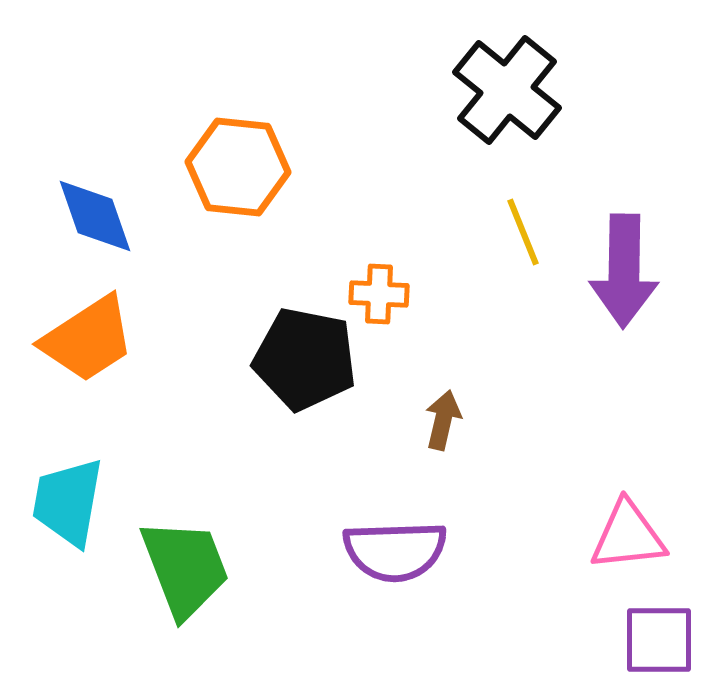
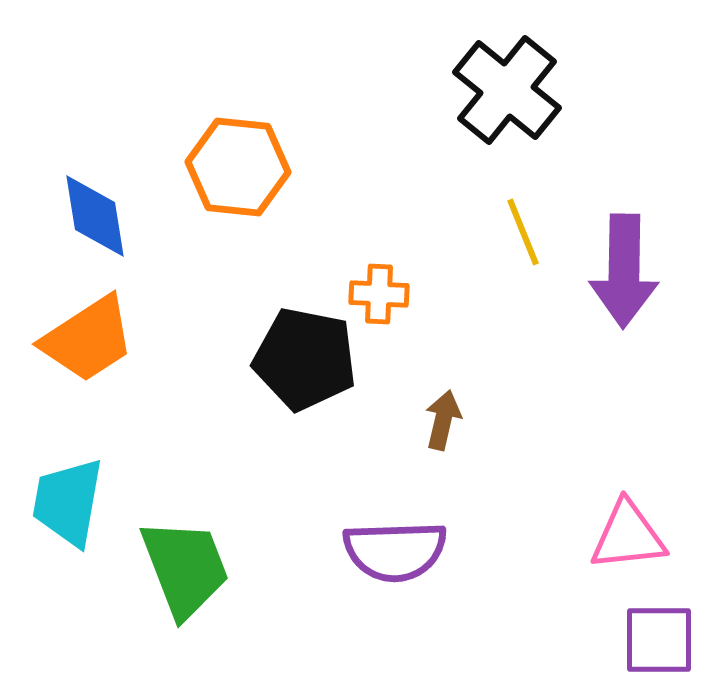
blue diamond: rotated 10 degrees clockwise
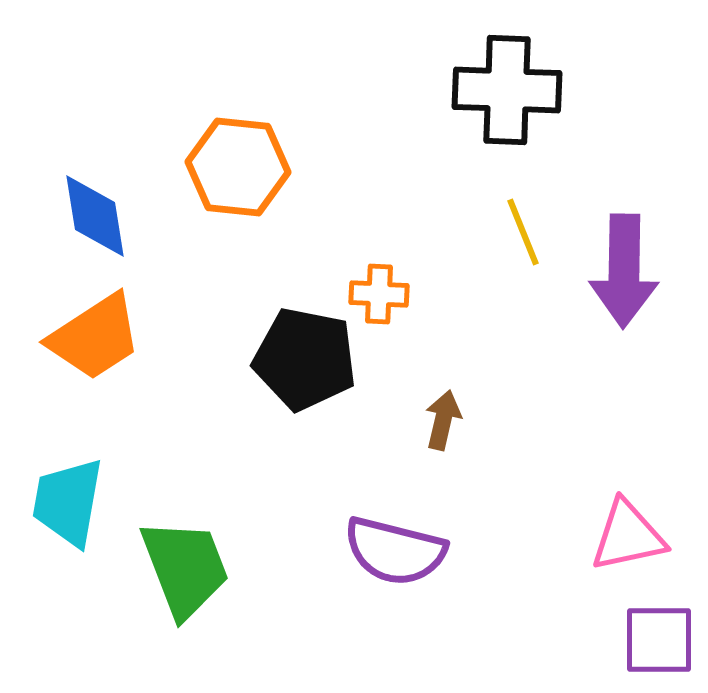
black cross: rotated 37 degrees counterclockwise
orange trapezoid: moved 7 px right, 2 px up
pink triangle: rotated 6 degrees counterclockwise
purple semicircle: rotated 16 degrees clockwise
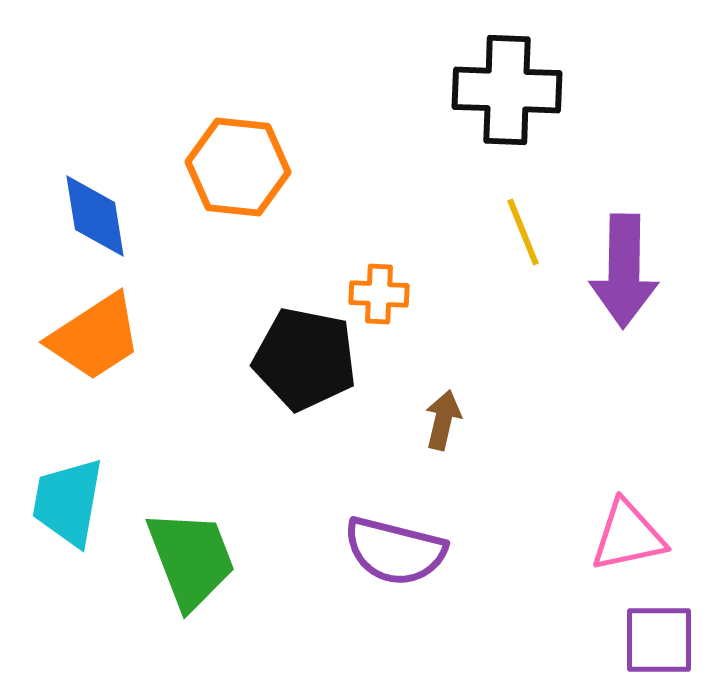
green trapezoid: moved 6 px right, 9 px up
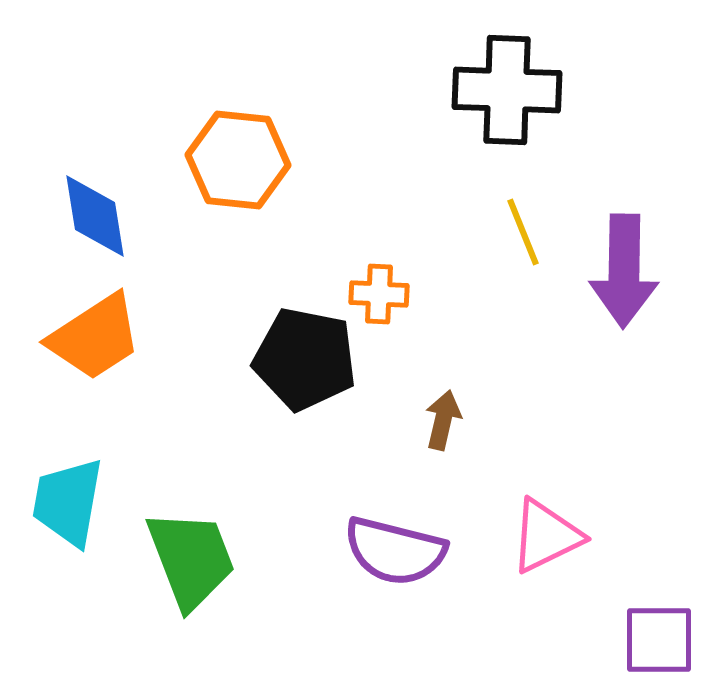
orange hexagon: moved 7 px up
pink triangle: moved 82 px left; rotated 14 degrees counterclockwise
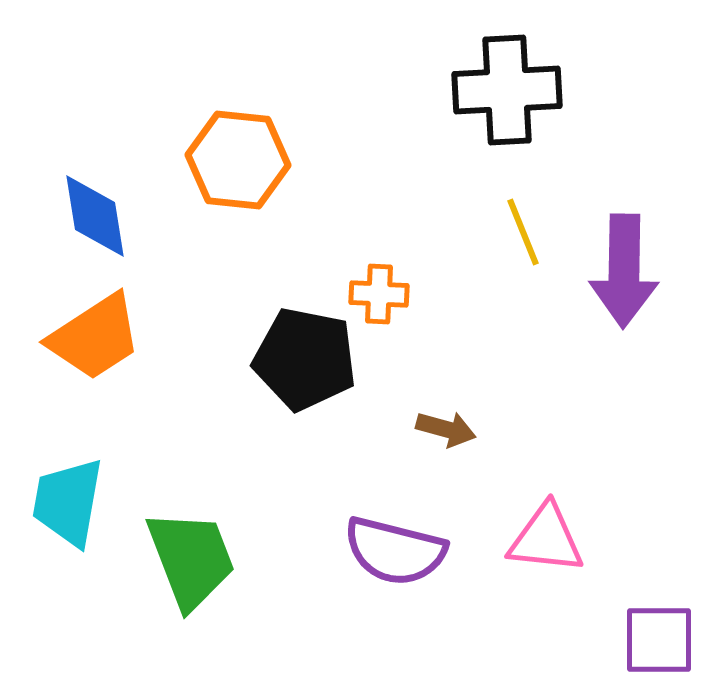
black cross: rotated 5 degrees counterclockwise
brown arrow: moved 3 px right, 9 px down; rotated 92 degrees clockwise
pink triangle: moved 3 px down; rotated 32 degrees clockwise
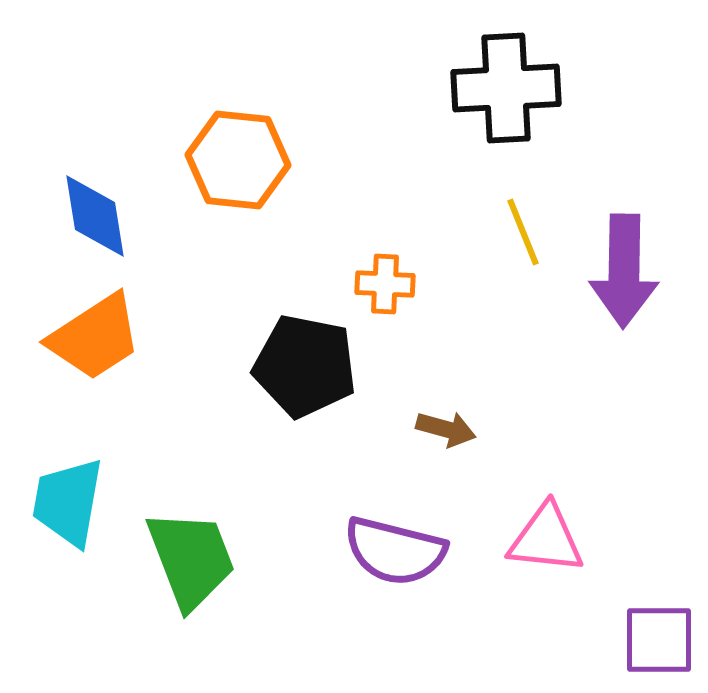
black cross: moved 1 px left, 2 px up
orange cross: moved 6 px right, 10 px up
black pentagon: moved 7 px down
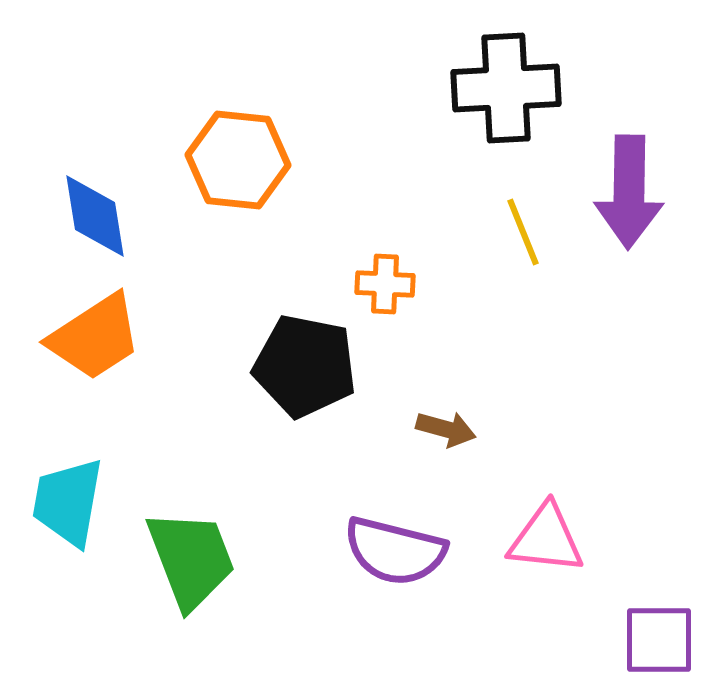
purple arrow: moved 5 px right, 79 px up
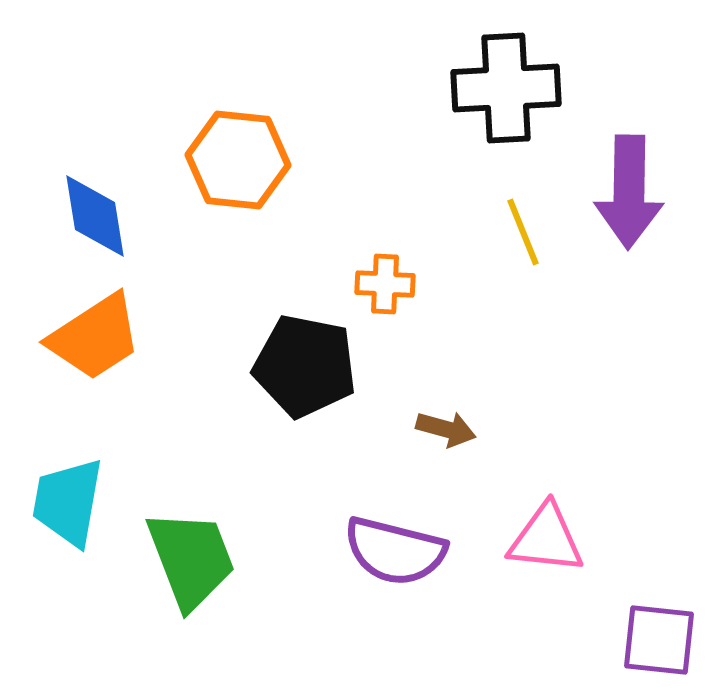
purple square: rotated 6 degrees clockwise
